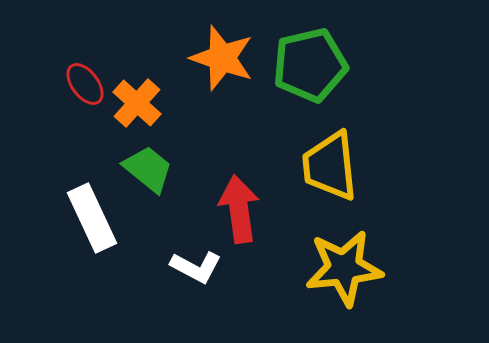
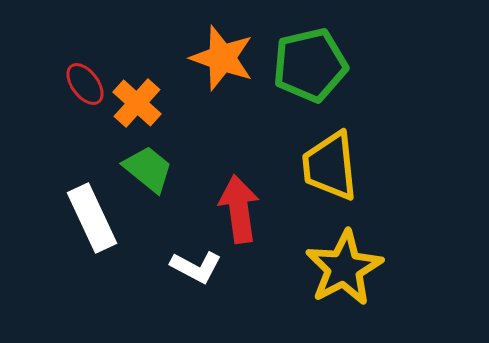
yellow star: rotated 22 degrees counterclockwise
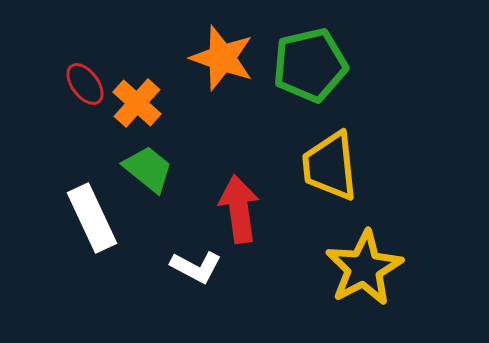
yellow star: moved 20 px right
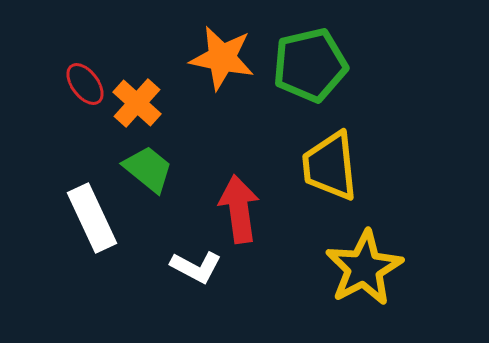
orange star: rotated 8 degrees counterclockwise
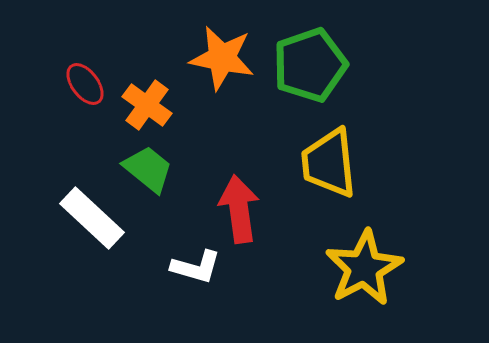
green pentagon: rotated 6 degrees counterclockwise
orange cross: moved 10 px right, 2 px down; rotated 6 degrees counterclockwise
yellow trapezoid: moved 1 px left, 3 px up
white rectangle: rotated 22 degrees counterclockwise
white L-shape: rotated 12 degrees counterclockwise
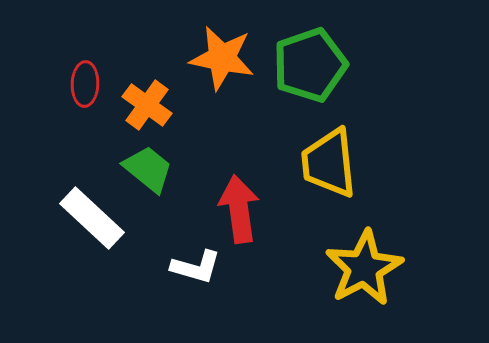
red ellipse: rotated 39 degrees clockwise
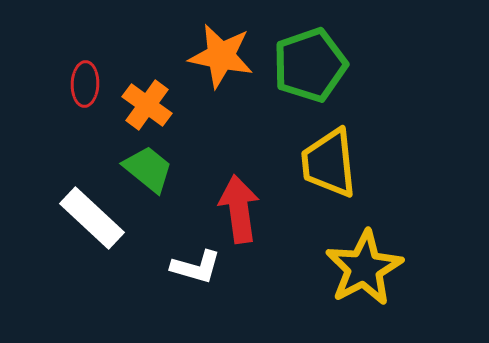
orange star: moved 1 px left, 2 px up
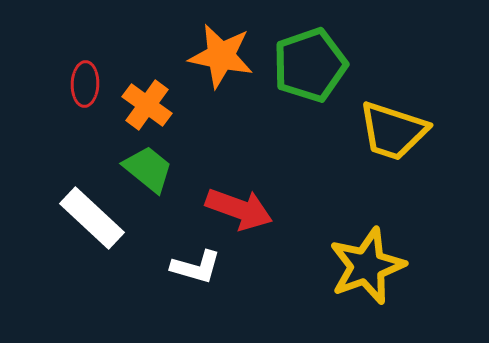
yellow trapezoid: moved 64 px right, 32 px up; rotated 66 degrees counterclockwise
red arrow: rotated 118 degrees clockwise
yellow star: moved 3 px right, 2 px up; rotated 8 degrees clockwise
